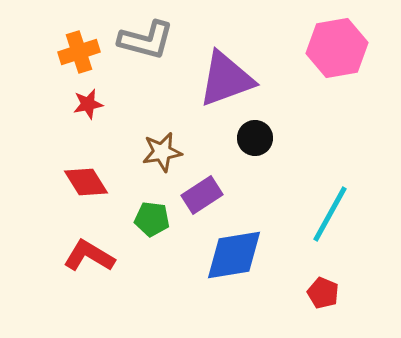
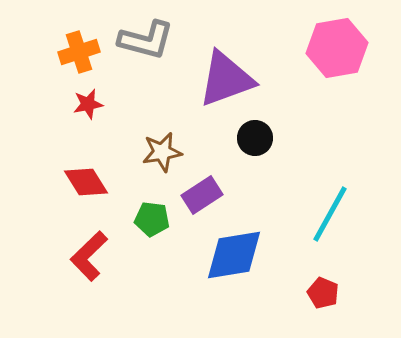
red L-shape: rotated 75 degrees counterclockwise
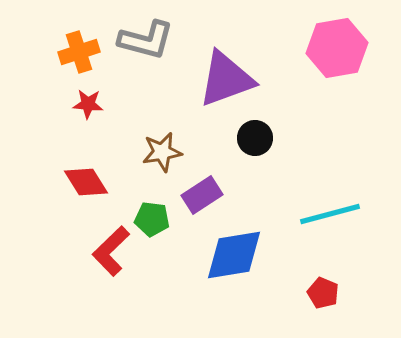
red star: rotated 16 degrees clockwise
cyan line: rotated 46 degrees clockwise
red L-shape: moved 22 px right, 5 px up
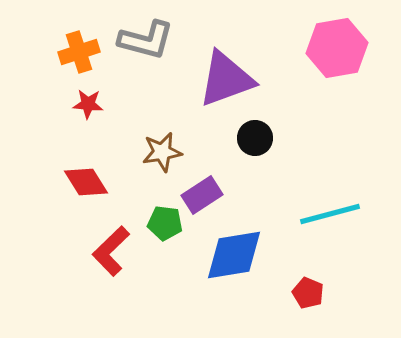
green pentagon: moved 13 px right, 4 px down
red pentagon: moved 15 px left
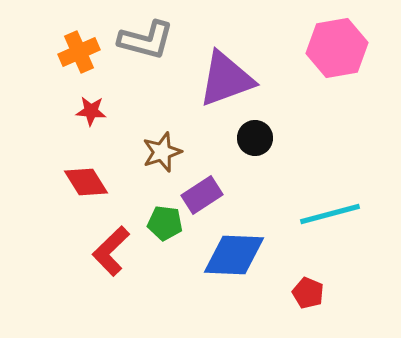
orange cross: rotated 6 degrees counterclockwise
red star: moved 3 px right, 7 px down
brown star: rotated 9 degrees counterclockwise
blue diamond: rotated 12 degrees clockwise
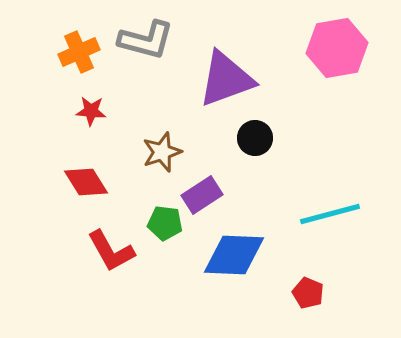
red L-shape: rotated 75 degrees counterclockwise
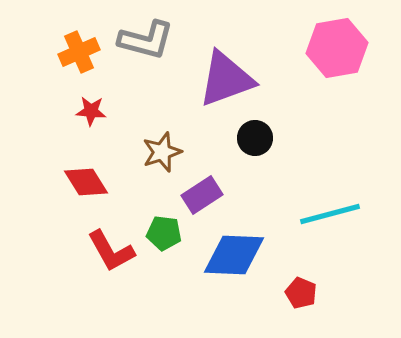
green pentagon: moved 1 px left, 10 px down
red pentagon: moved 7 px left
